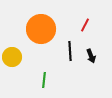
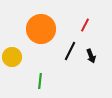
black line: rotated 30 degrees clockwise
green line: moved 4 px left, 1 px down
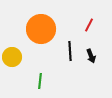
red line: moved 4 px right
black line: rotated 30 degrees counterclockwise
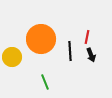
red line: moved 2 px left, 12 px down; rotated 16 degrees counterclockwise
orange circle: moved 10 px down
black arrow: moved 1 px up
green line: moved 5 px right, 1 px down; rotated 28 degrees counterclockwise
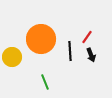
red line: rotated 24 degrees clockwise
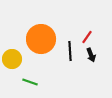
yellow circle: moved 2 px down
green line: moved 15 px left; rotated 49 degrees counterclockwise
